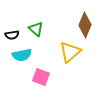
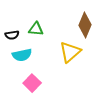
green triangle: rotated 35 degrees counterclockwise
pink square: moved 9 px left, 6 px down; rotated 24 degrees clockwise
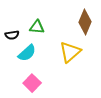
brown diamond: moved 3 px up
green triangle: moved 1 px right, 2 px up
cyan semicircle: moved 5 px right, 2 px up; rotated 30 degrees counterclockwise
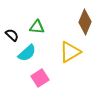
black semicircle: rotated 128 degrees counterclockwise
yellow triangle: rotated 10 degrees clockwise
pink square: moved 8 px right, 5 px up; rotated 12 degrees clockwise
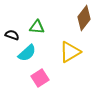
brown diamond: moved 1 px left, 4 px up; rotated 15 degrees clockwise
black semicircle: rotated 24 degrees counterclockwise
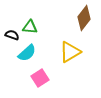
green triangle: moved 7 px left
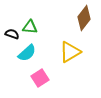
black semicircle: moved 1 px up
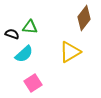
cyan semicircle: moved 3 px left, 1 px down
pink square: moved 7 px left, 5 px down
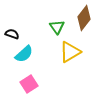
green triangle: moved 27 px right; rotated 49 degrees clockwise
pink square: moved 4 px left, 1 px down
